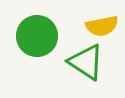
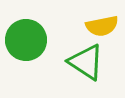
green circle: moved 11 px left, 4 px down
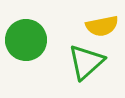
green triangle: rotated 45 degrees clockwise
